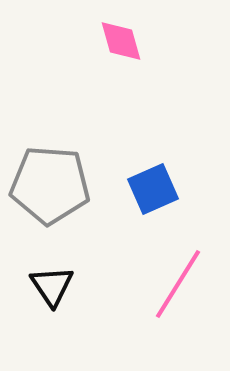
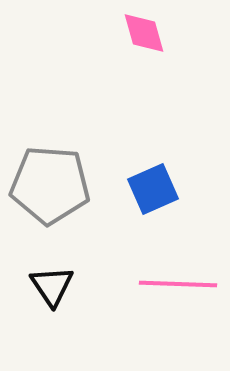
pink diamond: moved 23 px right, 8 px up
pink line: rotated 60 degrees clockwise
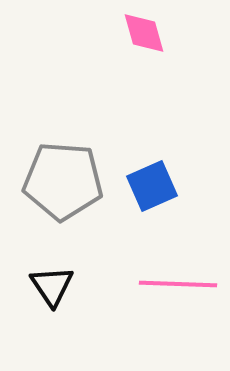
gray pentagon: moved 13 px right, 4 px up
blue square: moved 1 px left, 3 px up
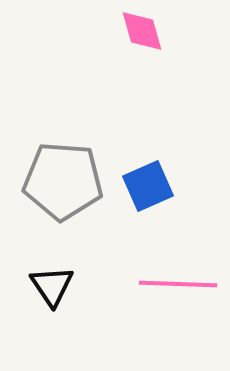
pink diamond: moved 2 px left, 2 px up
blue square: moved 4 px left
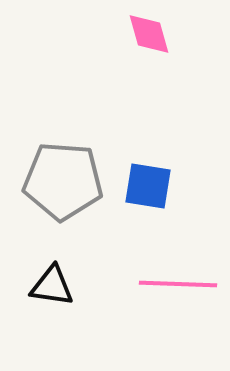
pink diamond: moved 7 px right, 3 px down
blue square: rotated 33 degrees clockwise
black triangle: rotated 48 degrees counterclockwise
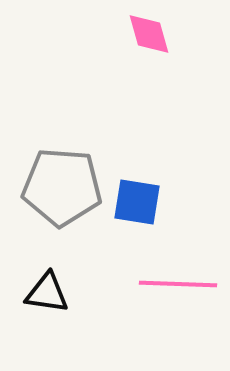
gray pentagon: moved 1 px left, 6 px down
blue square: moved 11 px left, 16 px down
black triangle: moved 5 px left, 7 px down
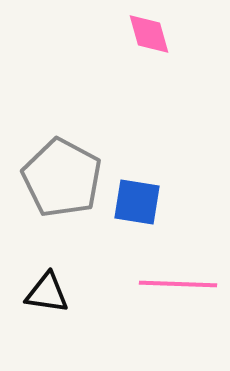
gray pentagon: moved 9 px up; rotated 24 degrees clockwise
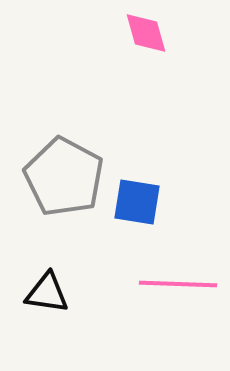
pink diamond: moved 3 px left, 1 px up
gray pentagon: moved 2 px right, 1 px up
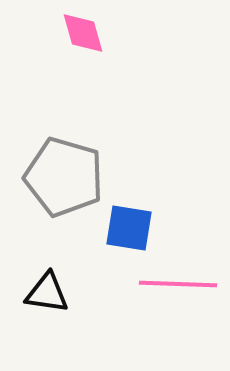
pink diamond: moved 63 px left
gray pentagon: rotated 12 degrees counterclockwise
blue square: moved 8 px left, 26 px down
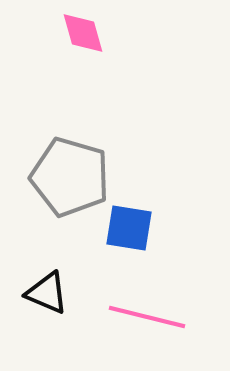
gray pentagon: moved 6 px right
pink line: moved 31 px left, 33 px down; rotated 12 degrees clockwise
black triangle: rotated 15 degrees clockwise
